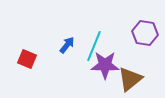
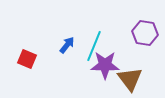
brown triangle: rotated 28 degrees counterclockwise
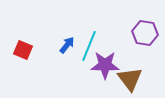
cyan line: moved 5 px left
red square: moved 4 px left, 9 px up
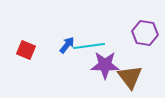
cyan line: rotated 60 degrees clockwise
red square: moved 3 px right
brown triangle: moved 2 px up
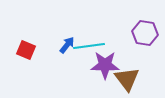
brown triangle: moved 3 px left, 2 px down
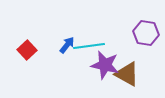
purple hexagon: moved 1 px right
red square: moved 1 px right; rotated 24 degrees clockwise
purple star: rotated 12 degrees clockwise
brown triangle: moved 5 px up; rotated 24 degrees counterclockwise
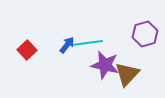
purple hexagon: moved 1 px left, 1 px down; rotated 25 degrees counterclockwise
cyan line: moved 2 px left, 3 px up
brown triangle: rotated 44 degrees clockwise
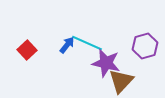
purple hexagon: moved 12 px down
cyan line: rotated 32 degrees clockwise
purple star: moved 1 px right, 2 px up
brown triangle: moved 6 px left, 7 px down
